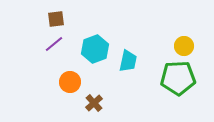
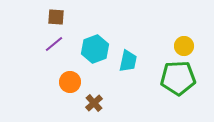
brown square: moved 2 px up; rotated 12 degrees clockwise
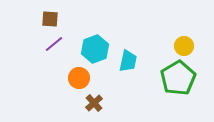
brown square: moved 6 px left, 2 px down
green pentagon: rotated 28 degrees counterclockwise
orange circle: moved 9 px right, 4 px up
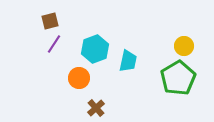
brown square: moved 2 px down; rotated 18 degrees counterclockwise
purple line: rotated 18 degrees counterclockwise
brown cross: moved 2 px right, 5 px down
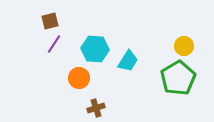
cyan hexagon: rotated 24 degrees clockwise
cyan trapezoid: rotated 20 degrees clockwise
brown cross: rotated 24 degrees clockwise
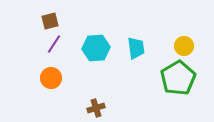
cyan hexagon: moved 1 px right, 1 px up; rotated 8 degrees counterclockwise
cyan trapezoid: moved 8 px right, 13 px up; rotated 40 degrees counterclockwise
orange circle: moved 28 px left
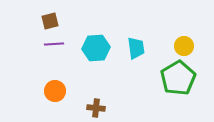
purple line: rotated 54 degrees clockwise
orange circle: moved 4 px right, 13 px down
brown cross: rotated 24 degrees clockwise
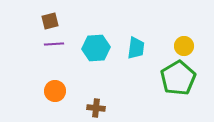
cyan trapezoid: rotated 15 degrees clockwise
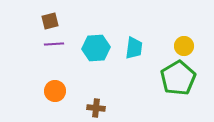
cyan trapezoid: moved 2 px left
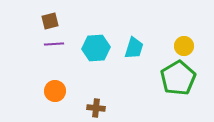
cyan trapezoid: rotated 10 degrees clockwise
